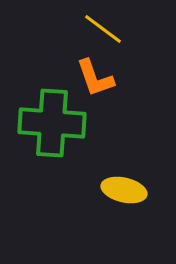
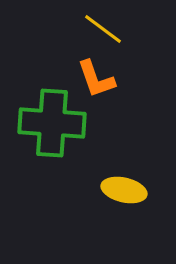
orange L-shape: moved 1 px right, 1 px down
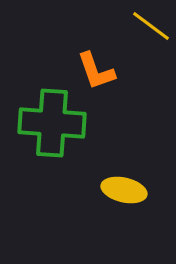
yellow line: moved 48 px right, 3 px up
orange L-shape: moved 8 px up
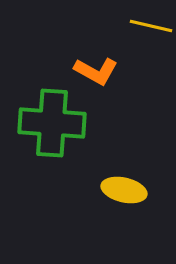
yellow line: rotated 24 degrees counterclockwise
orange L-shape: rotated 42 degrees counterclockwise
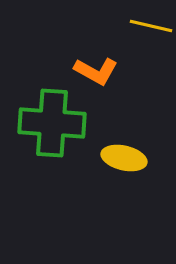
yellow ellipse: moved 32 px up
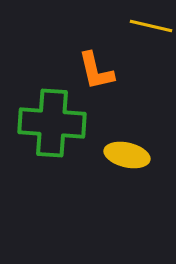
orange L-shape: rotated 48 degrees clockwise
yellow ellipse: moved 3 px right, 3 px up
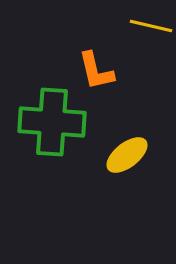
green cross: moved 1 px up
yellow ellipse: rotated 51 degrees counterclockwise
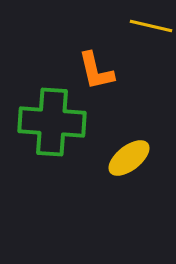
yellow ellipse: moved 2 px right, 3 px down
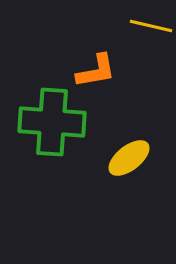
orange L-shape: rotated 87 degrees counterclockwise
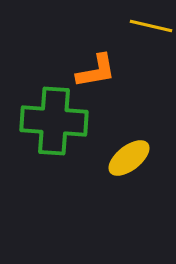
green cross: moved 2 px right, 1 px up
